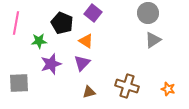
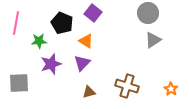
orange star: moved 3 px right; rotated 16 degrees clockwise
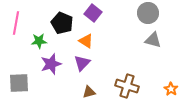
gray triangle: rotated 48 degrees clockwise
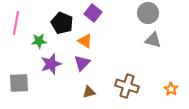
orange triangle: moved 1 px left
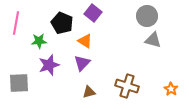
gray circle: moved 1 px left, 3 px down
purple star: moved 2 px left, 1 px down
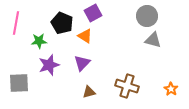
purple square: rotated 24 degrees clockwise
orange triangle: moved 5 px up
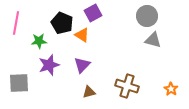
orange triangle: moved 3 px left, 1 px up
purple triangle: moved 2 px down
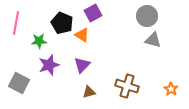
gray square: rotated 30 degrees clockwise
